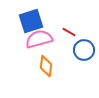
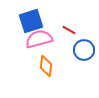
red line: moved 2 px up
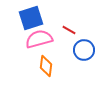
blue square: moved 3 px up
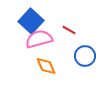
blue square: moved 3 px down; rotated 30 degrees counterclockwise
blue circle: moved 1 px right, 6 px down
orange diamond: rotated 30 degrees counterclockwise
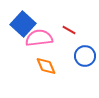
blue square: moved 8 px left, 3 px down
pink semicircle: moved 1 px up; rotated 8 degrees clockwise
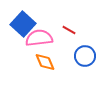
orange diamond: moved 1 px left, 4 px up
